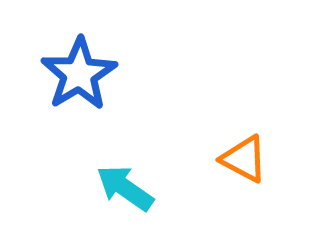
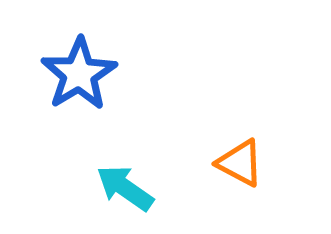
orange triangle: moved 4 px left, 4 px down
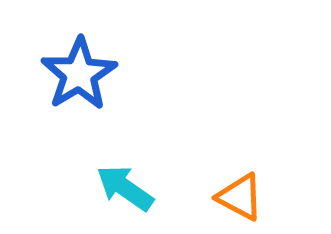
orange triangle: moved 34 px down
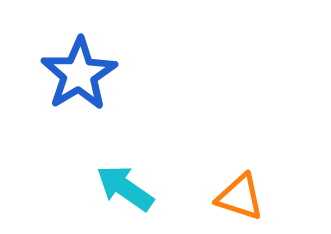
orange triangle: rotated 10 degrees counterclockwise
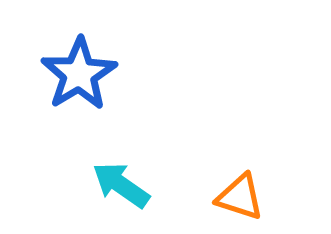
cyan arrow: moved 4 px left, 3 px up
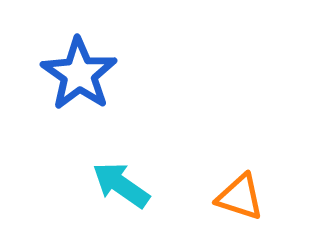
blue star: rotated 6 degrees counterclockwise
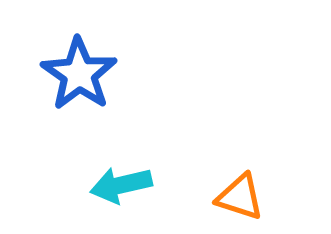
cyan arrow: rotated 48 degrees counterclockwise
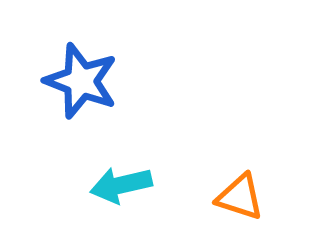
blue star: moved 2 px right, 7 px down; rotated 14 degrees counterclockwise
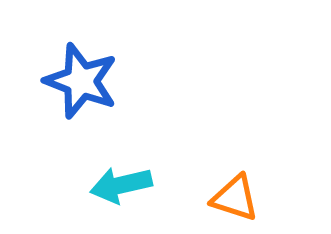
orange triangle: moved 5 px left, 1 px down
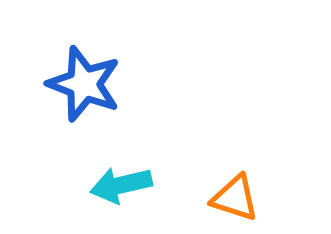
blue star: moved 3 px right, 3 px down
